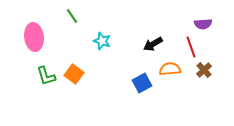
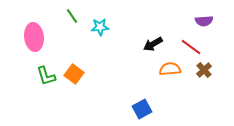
purple semicircle: moved 1 px right, 3 px up
cyan star: moved 2 px left, 14 px up; rotated 24 degrees counterclockwise
red line: rotated 35 degrees counterclockwise
blue square: moved 26 px down
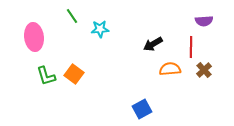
cyan star: moved 2 px down
red line: rotated 55 degrees clockwise
